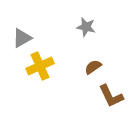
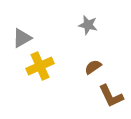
gray star: moved 2 px right, 2 px up
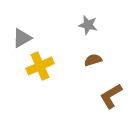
brown semicircle: moved 7 px up; rotated 18 degrees clockwise
brown L-shape: rotated 84 degrees clockwise
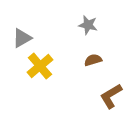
yellow cross: rotated 16 degrees counterclockwise
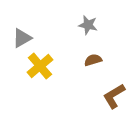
brown L-shape: moved 3 px right
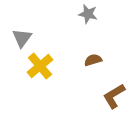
gray star: moved 11 px up
gray triangle: rotated 25 degrees counterclockwise
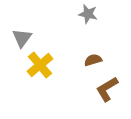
yellow cross: moved 1 px up
brown L-shape: moved 7 px left, 7 px up
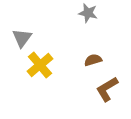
gray star: moved 1 px up
